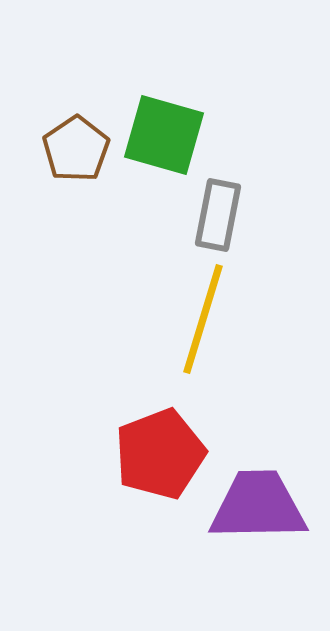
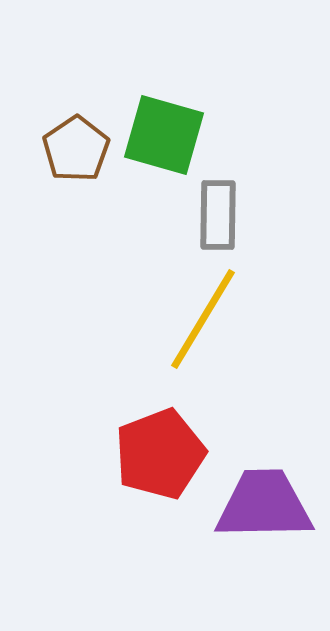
gray rectangle: rotated 10 degrees counterclockwise
yellow line: rotated 14 degrees clockwise
purple trapezoid: moved 6 px right, 1 px up
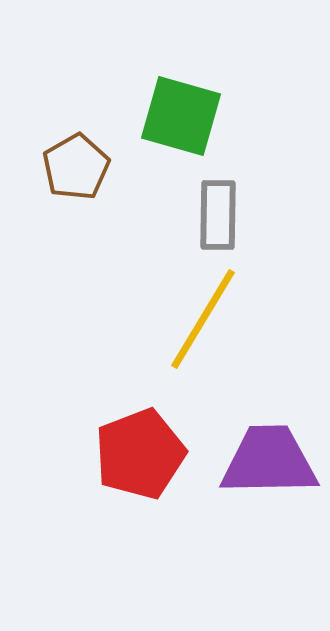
green square: moved 17 px right, 19 px up
brown pentagon: moved 18 px down; rotated 4 degrees clockwise
red pentagon: moved 20 px left
purple trapezoid: moved 5 px right, 44 px up
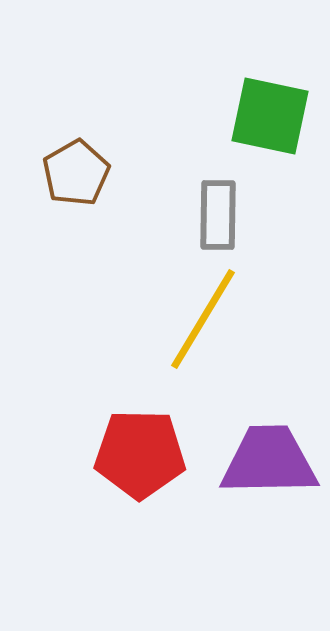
green square: moved 89 px right; rotated 4 degrees counterclockwise
brown pentagon: moved 6 px down
red pentagon: rotated 22 degrees clockwise
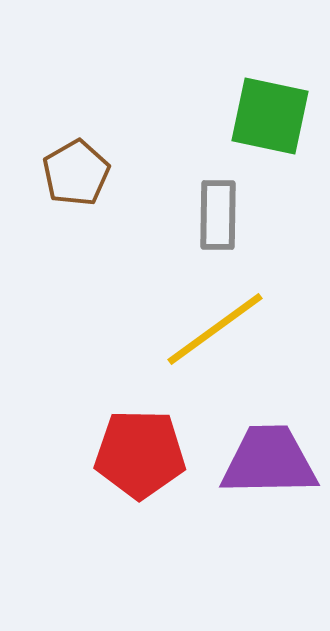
yellow line: moved 12 px right, 10 px down; rotated 23 degrees clockwise
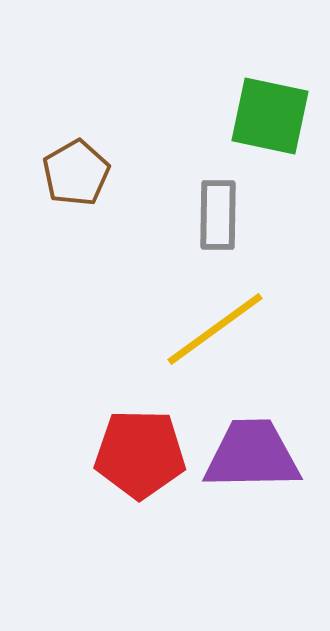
purple trapezoid: moved 17 px left, 6 px up
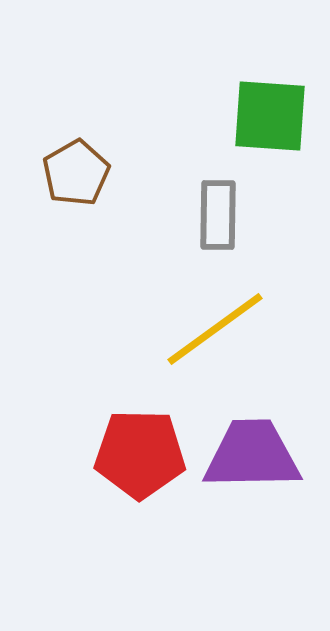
green square: rotated 8 degrees counterclockwise
